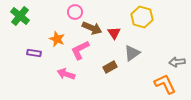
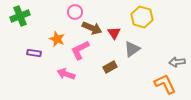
green cross: rotated 30 degrees clockwise
gray triangle: moved 4 px up
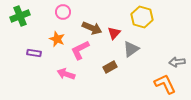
pink circle: moved 12 px left
red triangle: rotated 16 degrees clockwise
gray triangle: moved 1 px left
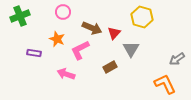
gray triangle: rotated 24 degrees counterclockwise
gray arrow: moved 3 px up; rotated 28 degrees counterclockwise
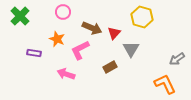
green cross: rotated 24 degrees counterclockwise
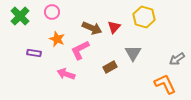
pink circle: moved 11 px left
yellow hexagon: moved 2 px right
red triangle: moved 6 px up
gray triangle: moved 2 px right, 4 px down
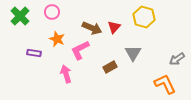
pink arrow: rotated 54 degrees clockwise
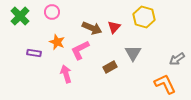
orange star: moved 3 px down
